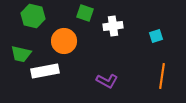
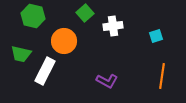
green square: rotated 30 degrees clockwise
white rectangle: rotated 52 degrees counterclockwise
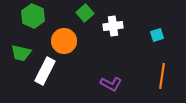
green hexagon: rotated 10 degrees clockwise
cyan square: moved 1 px right, 1 px up
green trapezoid: moved 1 px up
purple L-shape: moved 4 px right, 3 px down
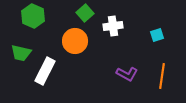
orange circle: moved 11 px right
purple L-shape: moved 16 px right, 10 px up
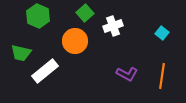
green hexagon: moved 5 px right
white cross: rotated 12 degrees counterclockwise
cyan square: moved 5 px right, 2 px up; rotated 32 degrees counterclockwise
white rectangle: rotated 24 degrees clockwise
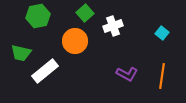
green hexagon: rotated 25 degrees clockwise
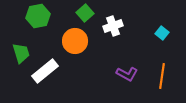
green trapezoid: rotated 120 degrees counterclockwise
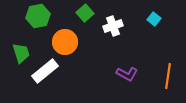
cyan square: moved 8 px left, 14 px up
orange circle: moved 10 px left, 1 px down
orange line: moved 6 px right
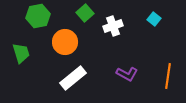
white rectangle: moved 28 px right, 7 px down
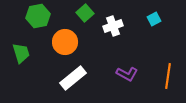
cyan square: rotated 24 degrees clockwise
